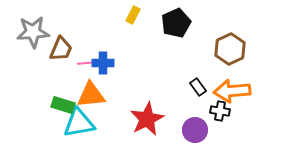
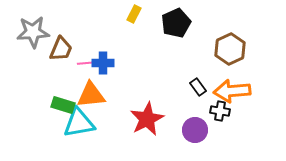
yellow rectangle: moved 1 px right, 1 px up
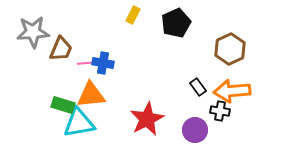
yellow rectangle: moved 1 px left, 1 px down
blue cross: rotated 10 degrees clockwise
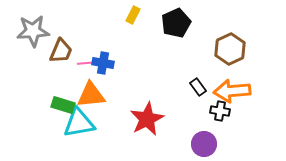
gray star: moved 1 px up
brown trapezoid: moved 2 px down
purple circle: moved 9 px right, 14 px down
